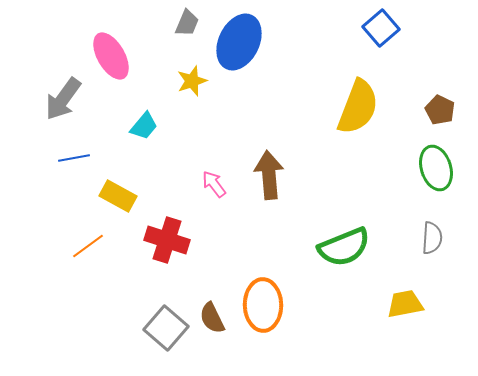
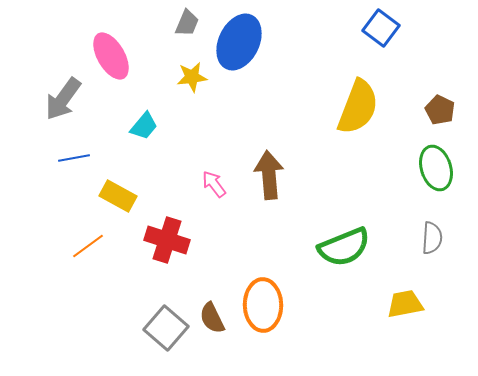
blue square: rotated 12 degrees counterclockwise
yellow star: moved 4 px up; rotated 12 degrees clockwise
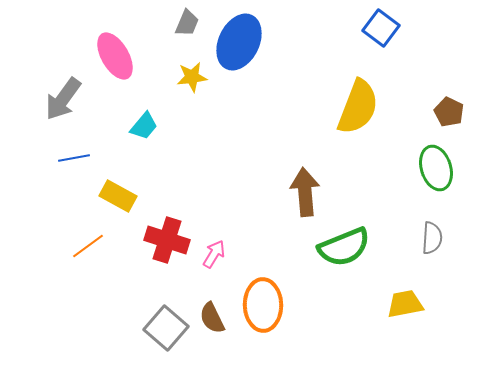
pink ellipse: moved 4 px right
brown pentagon: moved 9 px right, 2 px down
brown arrow: moved 36 px right, 17 px down
pink arrow: moved 70 px down; rotated 68 degrees clockwise
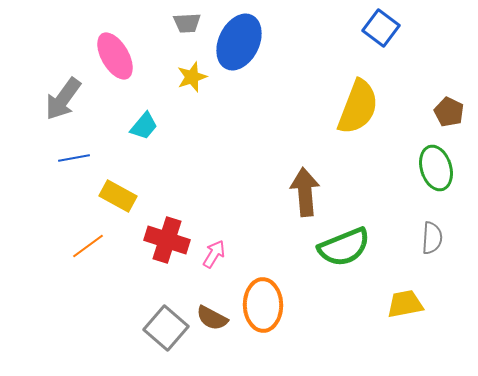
gray trapezoid: rotated 64 degrees clockwise
yellow star: rotated 12 degrees counterclockwise
brown semicircle: rotated 36 degrees counterclockwise
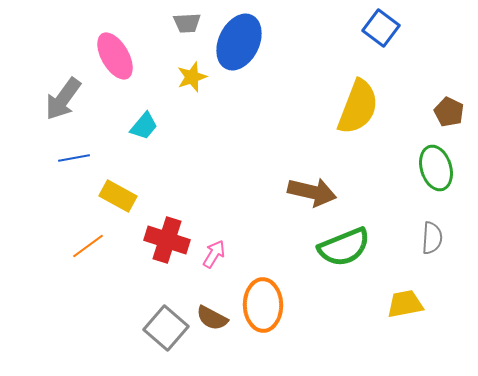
brown arrow: moved 7 px right; rotated 108 degrees clockwise
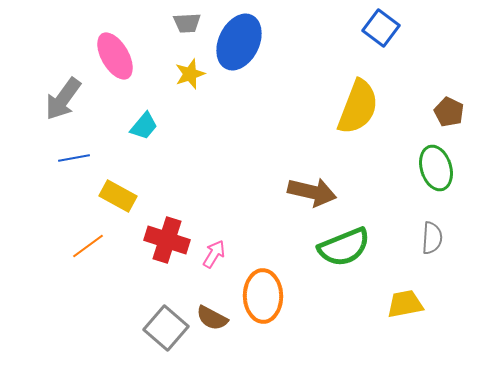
yellow star: moved 2 px left, 3 px up
orange ellipse: moved 9 px up
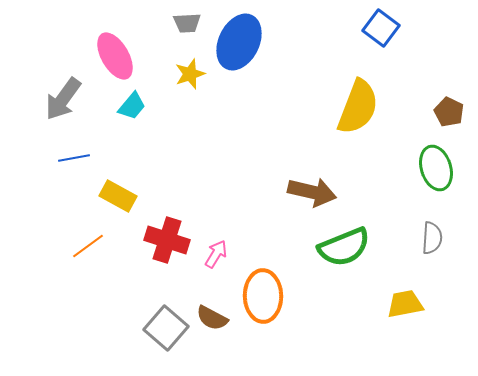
cyan trapezoid: moved 12 px left, 20 px up
pink arrow: moved 2 px right
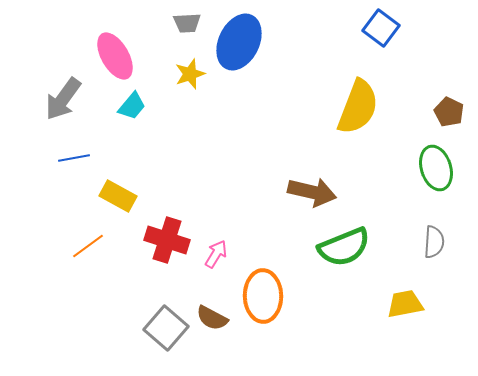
gray semicircle: moved 2 px right, 4 px down
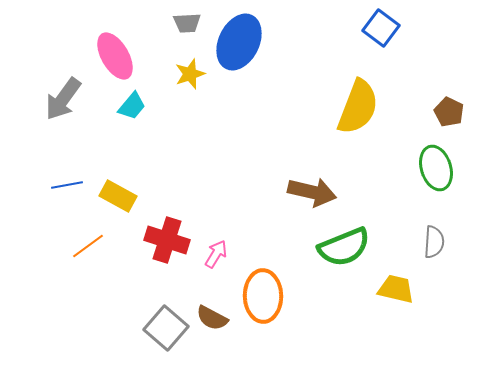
blue line: moved 7 px left, 27 px down
yellow trapezoid: moved 9 px left, 15 px up; rotated 24 degrees clockwise
